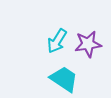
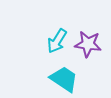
purple star: rotated 16 degrees clockwise
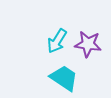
cyan trapezoid: moved 1 px up
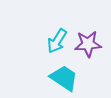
purple star: rotated 12 degrees counterclockwise
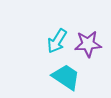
cyan trapezoid: moved 2 px right, 1 px up
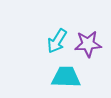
cyan trapezoid: rotated 32 degrees counterclockwise
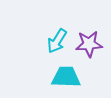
purple star: moved 1 px right
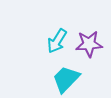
cyan trapezoid: moved 2 px down; rotated 48 degrees counterclockwise
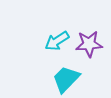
cyan arrow: rotated 25 degrees clockwise
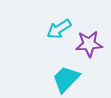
cyan arrow: moved 2 px right, 12 px up
